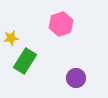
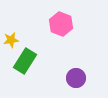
pink hexagon: rotated 20 degrees counterclockwise
yellow star: moved 2 px down
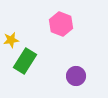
purple circle: moved 2 px up
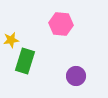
pink hexagon: rotated 15 degrees counterclockwise
green rectangle: rotated 15 degrees counterclockwise
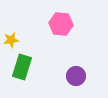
green rectangle: moved 3 px left, 6 px down
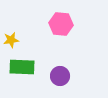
green rectangle: rotated 75 degrees clockwise
purple circle: moved 16 px left
